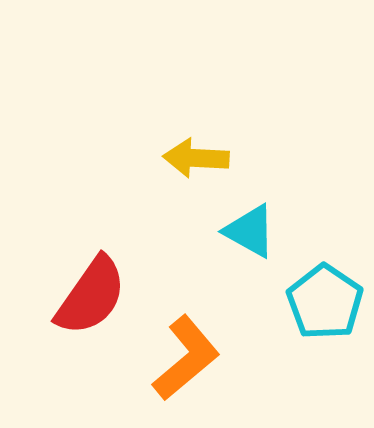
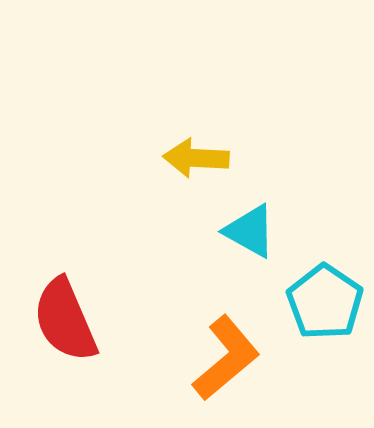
red semicircle: moved 26 px left, 24 px down; rotated 122 degrees clockwise
orange L-shape: moved 40 px right
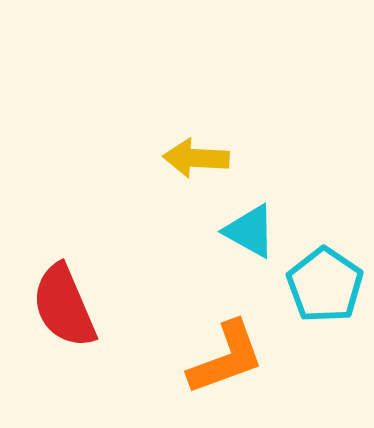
cyan pentagon: moved 17 px up
red semicircle: moved 1 px left, 14 px up
orange L-shape: rotated 20 degrees clockwise
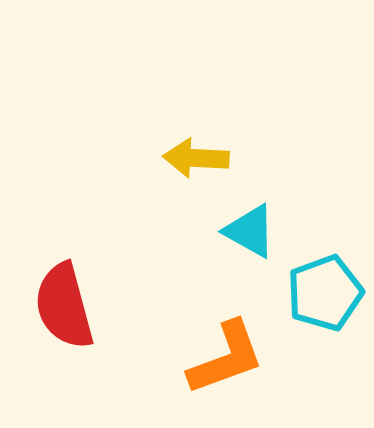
cyan pentagon: moved 8 px down; rotated 18 degrees clockwise
red semicircle: rotated 8 degrees clockwise
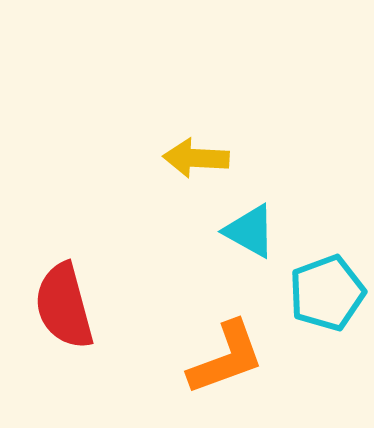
cyan pentagon: moved 2 px right
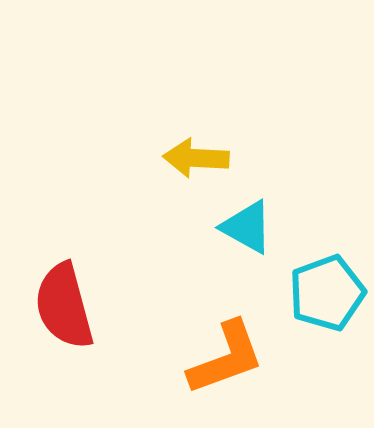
cyan triangle: moved 3 px left, 4 px up
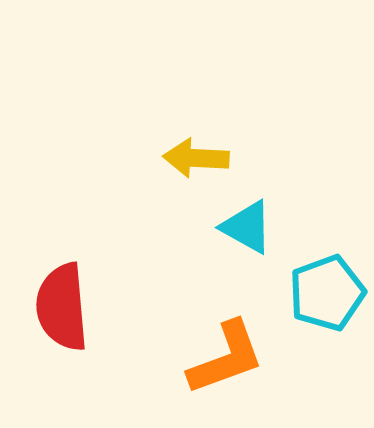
red semicircle: moved 2 px left, 1 px down; rotated 10 degrees clockwise
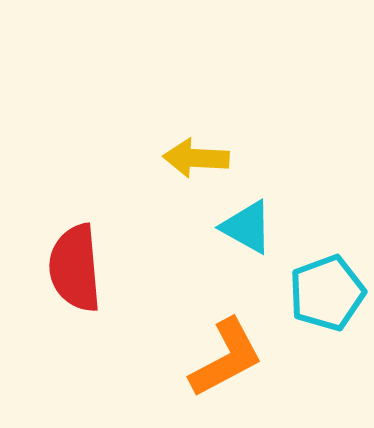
red semicircle: moved 13 px right, 39 px up
orange L-shape: rotated 8 degrees counterclockwise
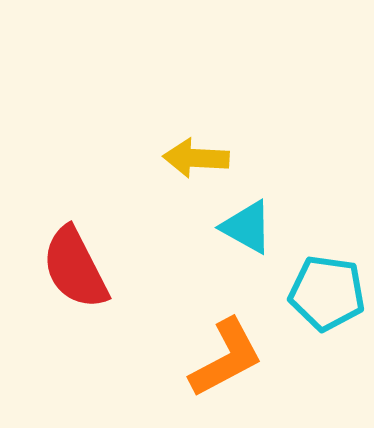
red semicircle: rotated 22 degrees counterclockwise
cyan pentagon: rotated 28 degrees clockwise
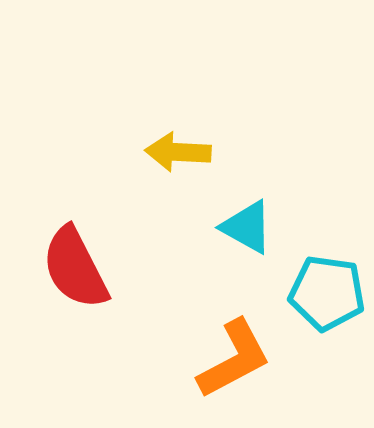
yellow arrow: moved 18 px left, 6 px up
orange L-shape: moved 8 px right, 1 px down
